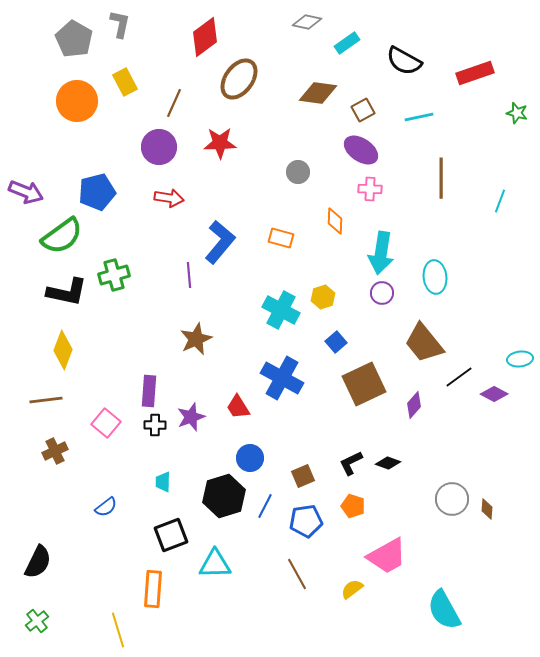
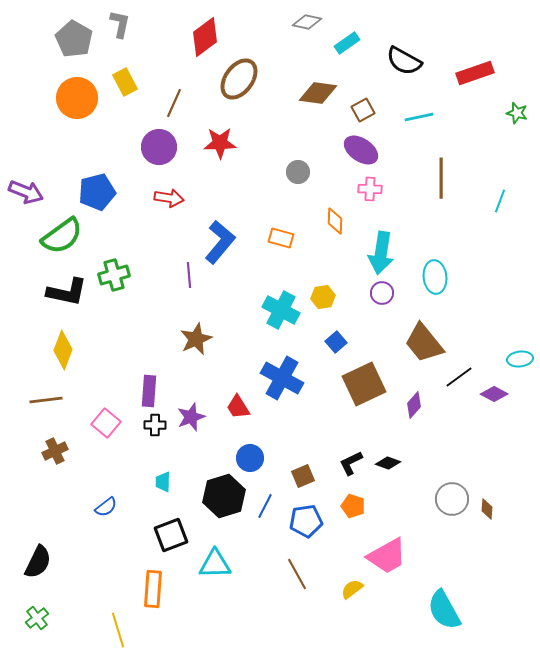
orange circle at (77, 101): moved 3 px up
yellow hexagon at (323, 297): rotated 10 degrees clockwise
green cross at (37, 621): moved 3 px up
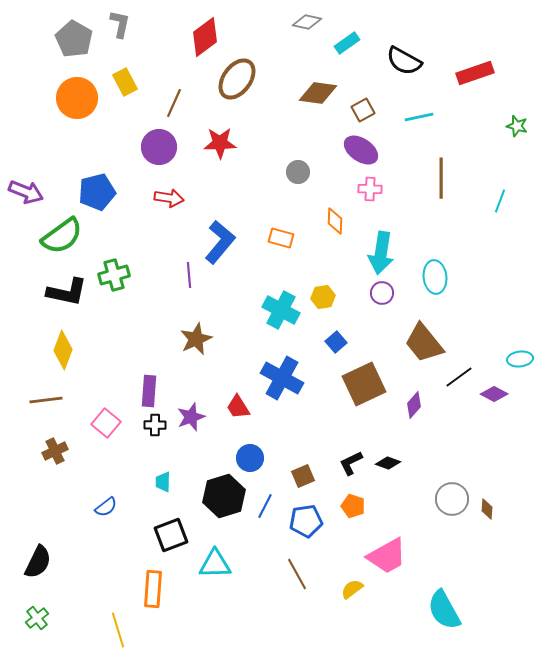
brown ellipse at (239, 79): moved 2 px left
green star at (517, 113): moved 13 px down
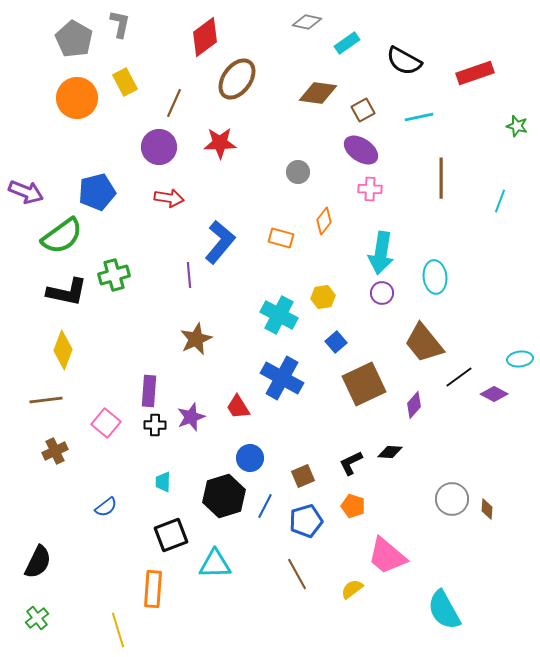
orange diamond at (335, 221): moved 11 px left; rotated 36 degrees clockwise
cyan cross at (281, 310): moved 2 px left, 5 px down
black diamond at (388, 463): moved 2 px right, 11 px up; rotated 15 degrees counterclockwise
blue pentagon at (306, 521): rotated 8 degrees counterclockwise
pink trapezoid at (387, 556): rotated 69 degrees clockwise
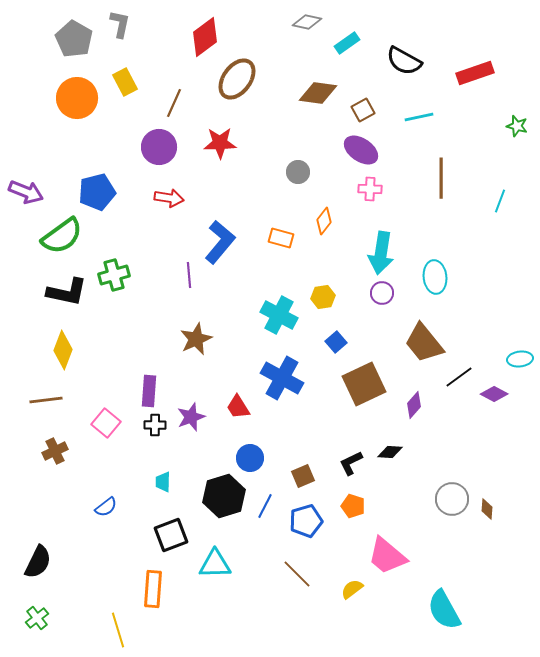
brown line at (297, 574): rotated 16 degrees counterclockwise
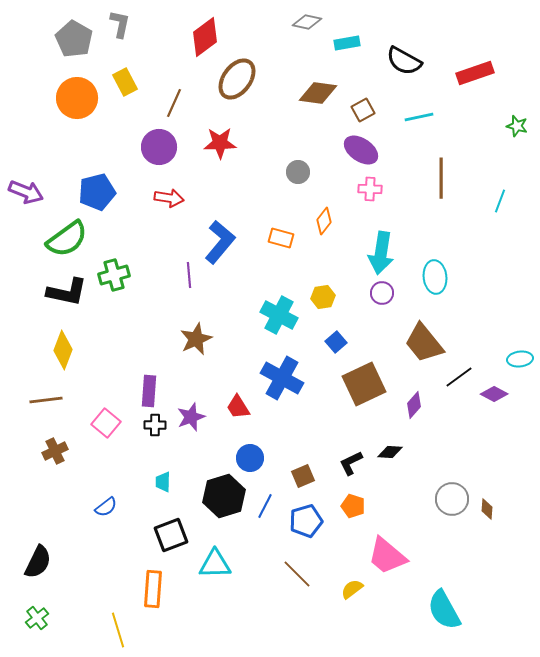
cyan rectangle at (347, 43): rotated 25 degrees clockwise
green semicircle at (62, 236): moved 5 px right, 3 px down
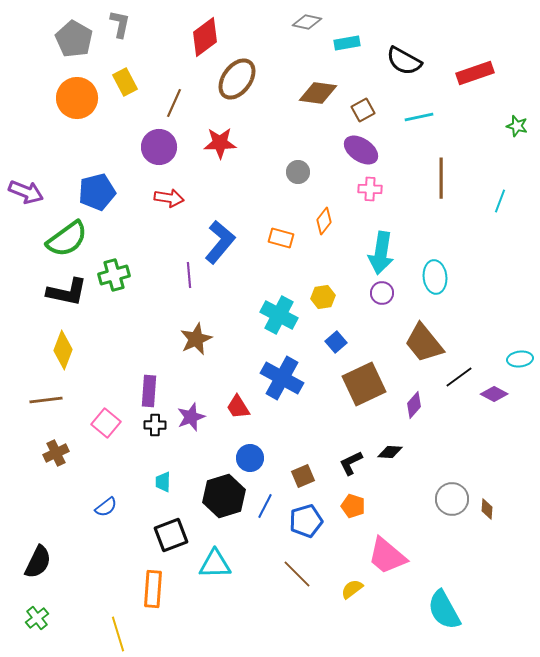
brown cross at (55, 451): moved 1 px right, 2 px down
yellow line at (118, 630): moved 4 px down
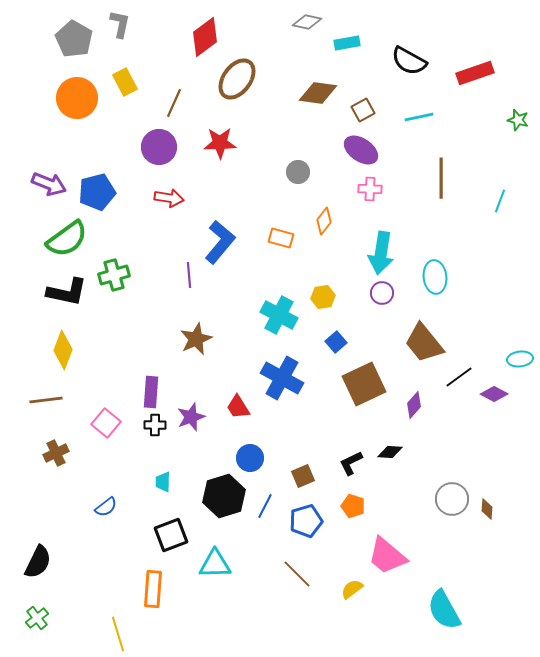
black semicircle at (404, 61): moved 5 px right
green star at (517, 126): moved 1 px right, 6 px up
purple arrow at (26, 192): moved 23 px right, 8 px up
purple rectangle at (149, 391): moved 2 px right, 1 px down
